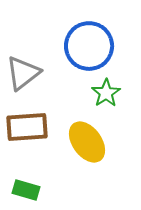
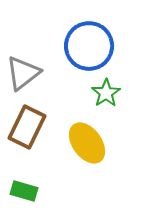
brown rectangle: rotated 60 degrees counterclockwise
yellow ellipse: moved 1 px down
green rectangle: moved 2 px left, 1 px down
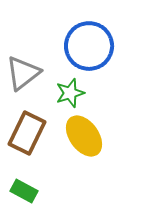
green star: moved 36 px left; rotated 16 degrees clockwise
brown rectangle: moved 6 px down
yellow ellipse: moved 3 px left, 7 px up
green rectangle: rotated 12 degrees clockwise
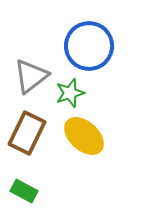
gray triangle: moved 8 px right, 3 px down
yellow ellipse: rotated 12 degrees counterclockwise
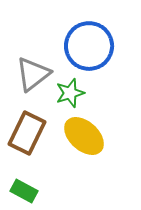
gray triangle: moved 2 px right, 2 px up
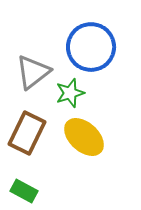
blue circle: moved 2 px right, 1 px down
gray triangle: moved 2 px up
yellow ellipse: moved 1 px down
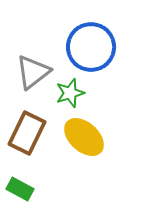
green rectangle: moved 4 px left, 2 px up
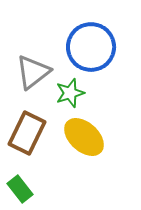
green rectangle: rotated 24 degrees clockwise
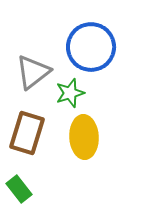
brown rectangle: rotated 9 degrees counterclockwise
yellow ellipse: rotated 45 degrees clockwise
green rectangle: moved 1 px left
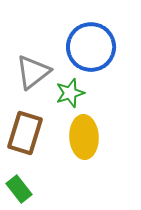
brown rectangle: moved 2 px left
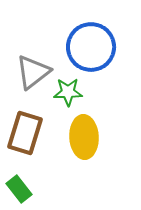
green star: moved 2 px left, 1 px up; rotated 16 degrees clockwise
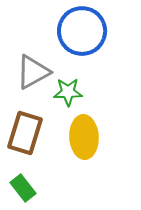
blue circle: moved 9 px left, 16 px up
gray triangle: rotated 9 degrees clockwise
green rectangle: moved 4 px right, 1 px up
